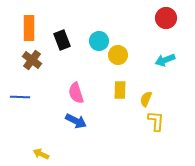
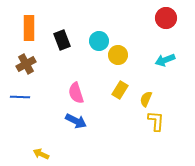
brown cross: moved 6 px left, 4 px down; rotated 24 degrees clockwise
yellow rectangle: rotated 30 degrees clockwise
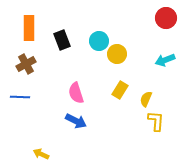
yellow circle: moved 1 px left, 1 px up
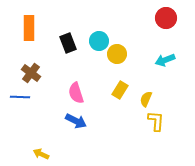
black rectangle: moved 6 px right, 3 px down
brown cross: moved 5 px right, 9 px down; rotated 24 degrees counterclockwise
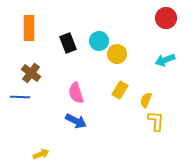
yellow semicircle: moved 1 px down
yellow arrow: rotated 133 degrees clockwise
